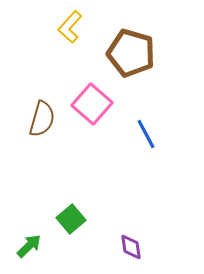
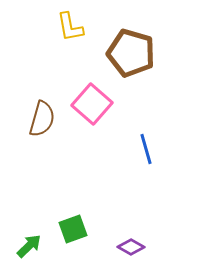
yellow L-shape: rotated 52 degrees counterclockwise
blue line: moved 15 px down; rotated 12 degrees clockwise
green square: moved 2 px right, 10 px down; rotated 20 degrees clockwise
purple diamond: rotated 52 degrees counterclockwise
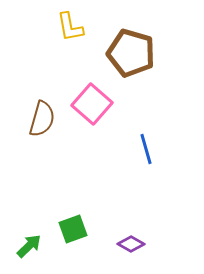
purple diamond: moved 3 px up
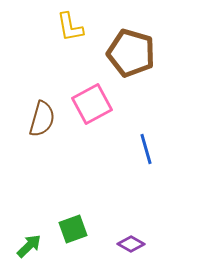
pink square: rotated 21 degrees clockwise
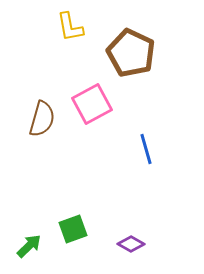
brown pentagon: rotated 9 degrees clockwise
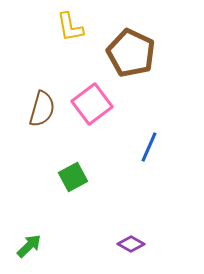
pink square: rotated 9 degrees counterclockwise
brown semicircle: moved 10 px up
blue line: moved 3 px right, 2 px up; rotated 40 degrees clockwise
green square: moved 52 px up; rotated 8 degrees counterclockwise
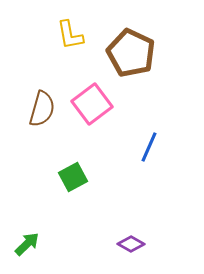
yellow L-shape: moved 8 px down
green arrow: moved 2 px left, 2 px up
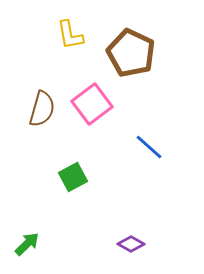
blue line: rotated 72 degrees counterclockwise
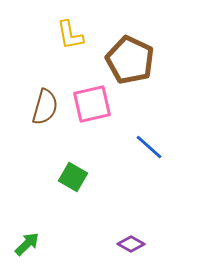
brown pentagon: moved 1 px left, 7 px down
pink square: rotated 24 degrees clockwise
brown semicircle: moved 3 px right, 2 px up
green square: rotated 32 degrees counterclockwise
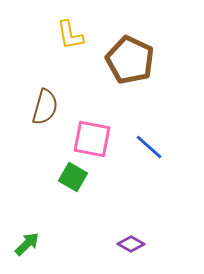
pink square: moved 35 px down; rotated 24 degrees clockwise
